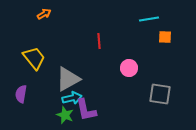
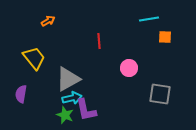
orange arrow: moved 4 px right, 7 px down
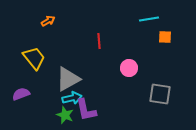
purple semicircle: rotated 60 degrees clockwise
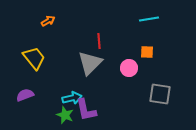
orange square: moved 18 px left, 15 px down
gray triangle: moved 22 px right, 16 px up; rotated 16 degrees counterclockwise
purple semicircle: moved 4 px right, 1 px down
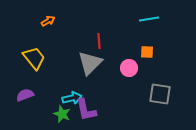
green star: moved 3 px left, 1 px up
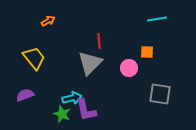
cyan line: moved 8 px right
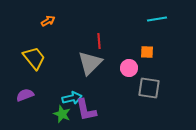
gray square: moved 11 px left, 6 px up
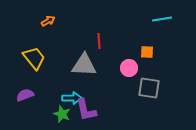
cyan line: moved 5 px right
gray triangle: moved 6 px left, 2 px down; rotated 48 degrees clockwise
cyan arrow: rotated 12 degrees clockwise
